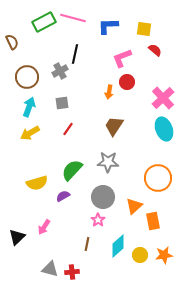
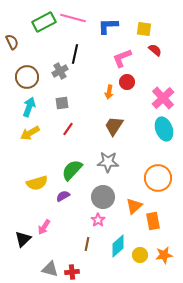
black triangle: moved 6 px right, 2 px down
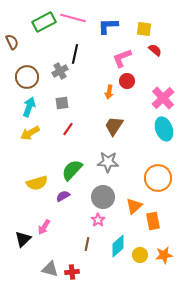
red circle: moved 1 px up
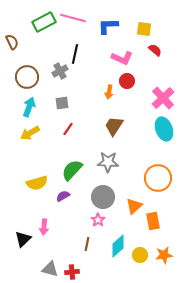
pink L-shape: rotated 135 degrees counterclockwise
pink arrow: rotated 28 degrees counterclockwise
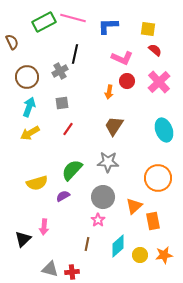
yellow square: moved 4 px right
pink cross: moved 4 px left, 16 px up
cyan ellipse: moved 1 px down
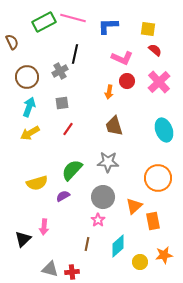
brown trapezoid: rotated 50 degrees counterclockwise
yellow circle: moved 7 px down
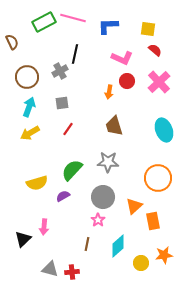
yellow circle: moved 1 px right, 1 px down
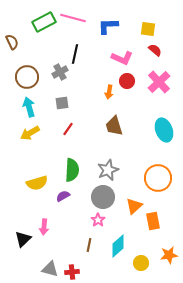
gray cross: moved 1 px down
cyan arrow: rotated 36 degrees counterclockwise
gray star: moved 8 px down; rotated 25 degrees counterclockwise
green semicircle: rotated 140 degrees clockwise
brown line: moved 2 px right, 1 px down
orange star: moved 5 px right
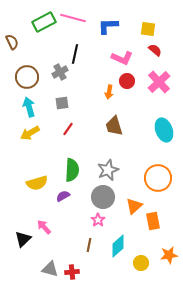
pink arrow: rotated 133 degrees clockwise
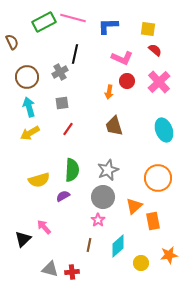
yellow semicircle: moved 2 px right, 3 px up
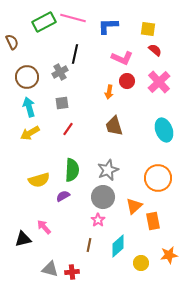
black triangle: rotated 30 degrees clockwise
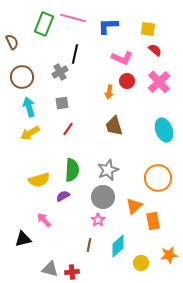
green rectangle: moved 2 px down; rotated 40 degrees counterclockwise
brown circle: moved 5 px left
pink arrow: moved 7 px up
